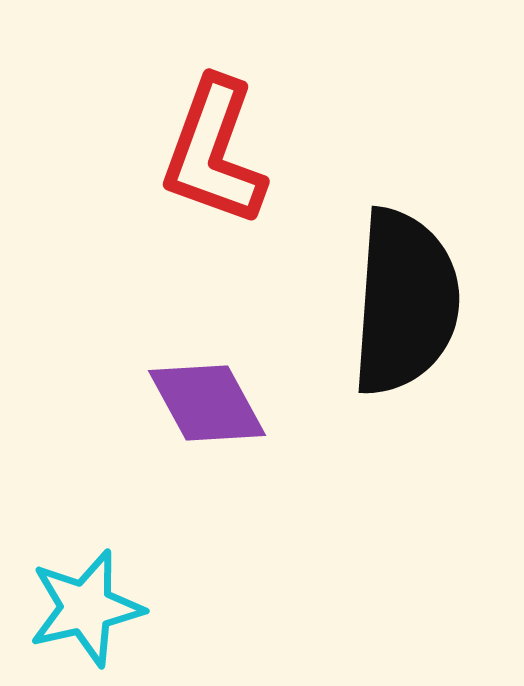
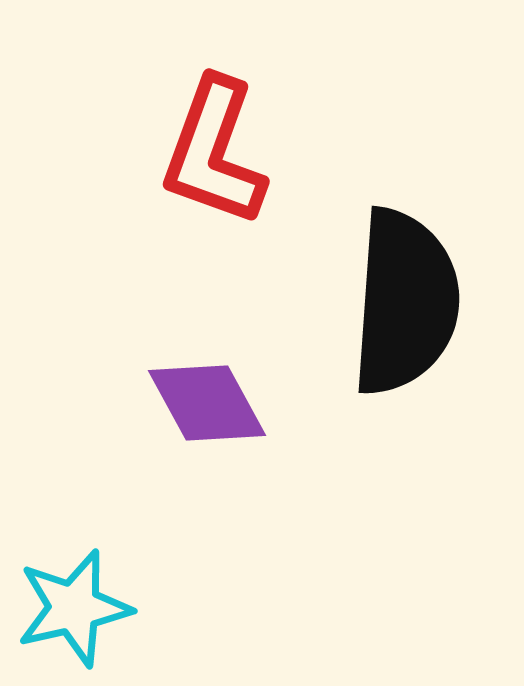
cyan star: moved 12 px left
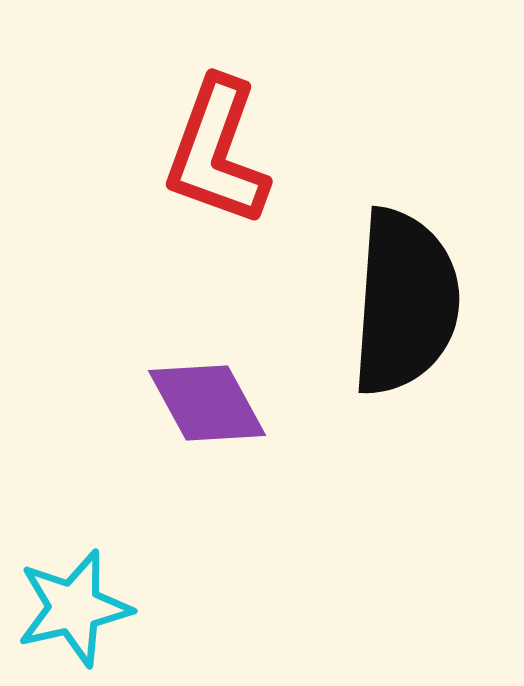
red L-shape: moved 3 px right
